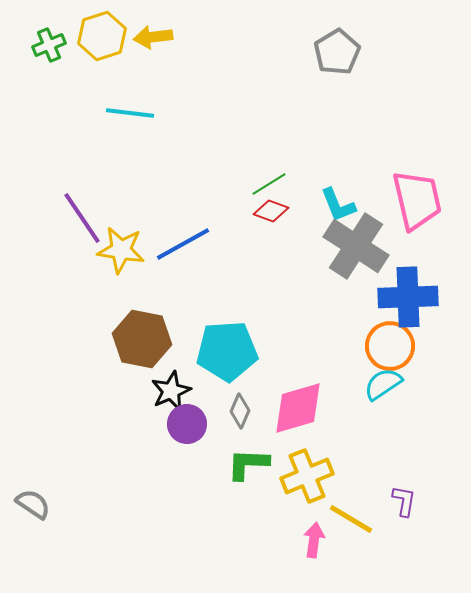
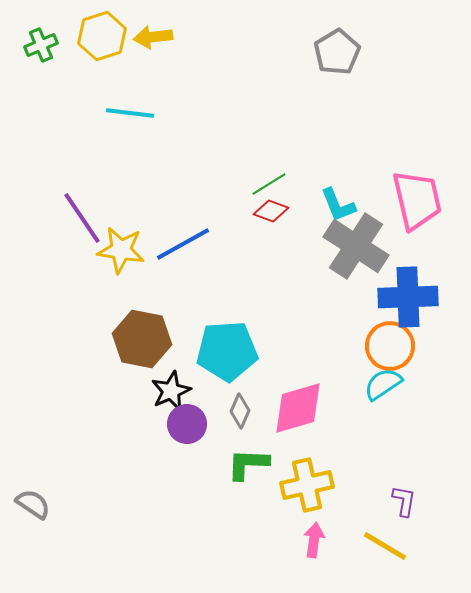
green cross: moved 8 px left
yellow cross: moved 9 px down; rotated 9 degrees clockwise
yellow line: moved 34 px right, 27 px down
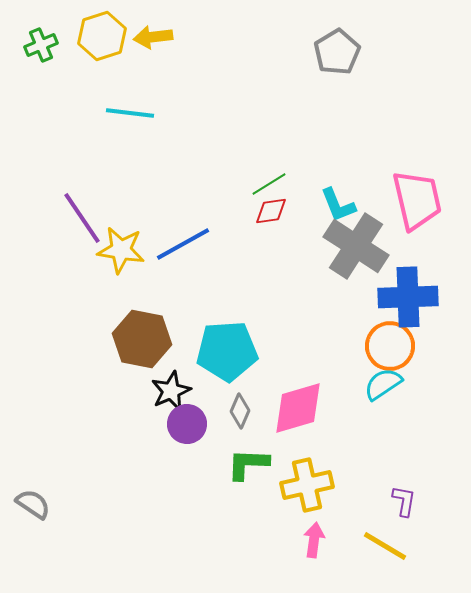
red diamond: rotated 28 degrees counterclockwise
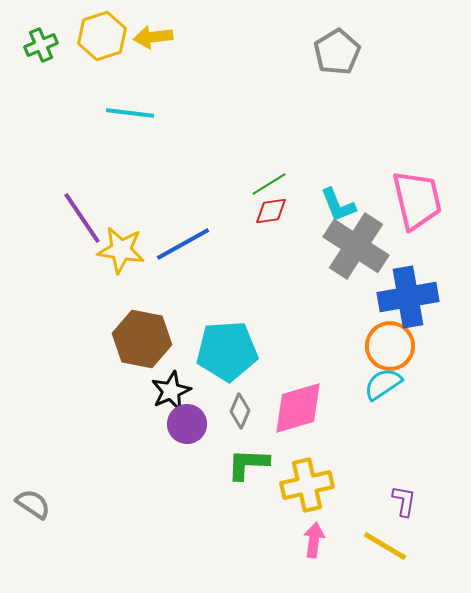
blue cross: rotated 8 degrees counterclockwise
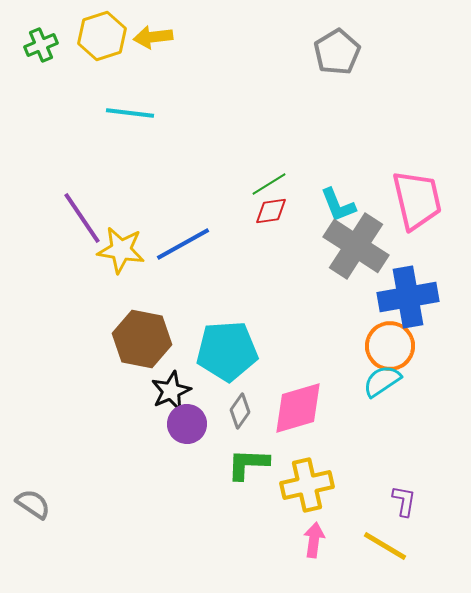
cyan semicircle: moved 1 px left, 3 px up
gray diamond: rotated 12 degrees clockwise
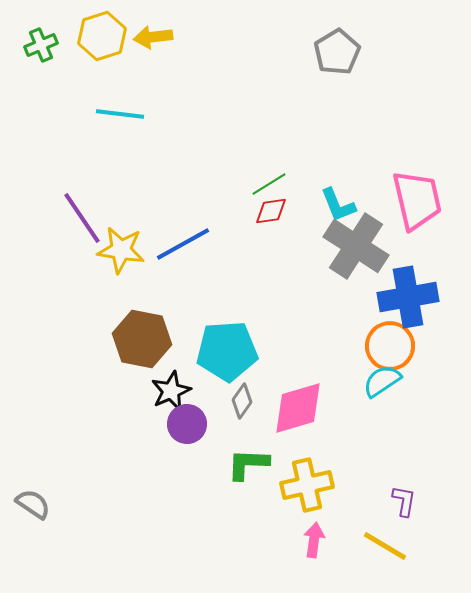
cyan line: moved 10 px left, 1 px down
gray diamond: moved 2 px right, 10 px up
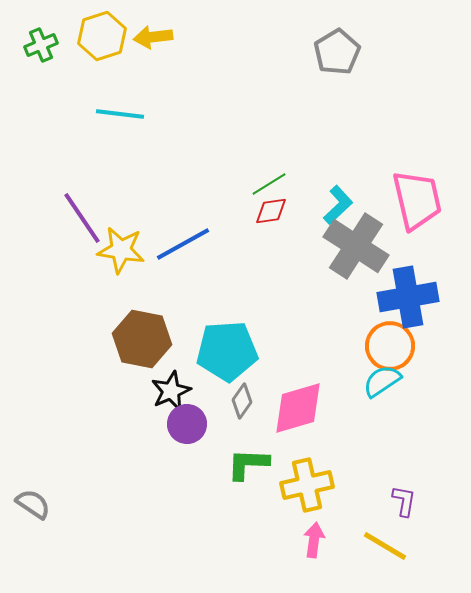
cyan L-shape: rotated 111 degrees counterclockwise
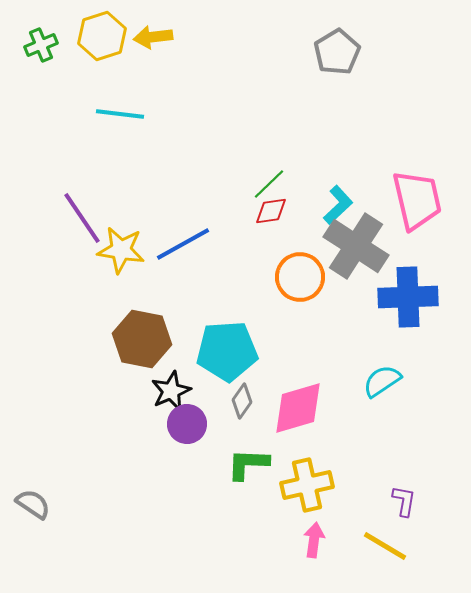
green line: rotated 12 degrees counterclockwise
blue cross: rotated 8 degrees clockwise
orange circle: moved 90 px left, 69 px up
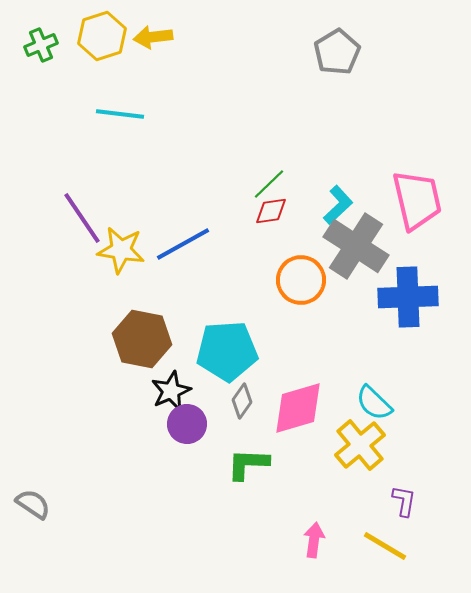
orange circle: moved 1 px right, 3 px down
cyan semicircle: moved 8 px left, 22 px down; rotated 102 degrees counterclockwise
yellow cross: moved 53 px right, 40 px up; rotated 27 degrees counterclockwise
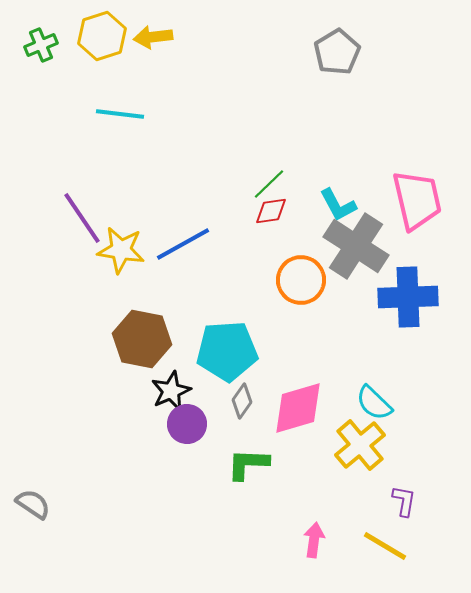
cyan L-shape: rotated 105 degrees clockwise
